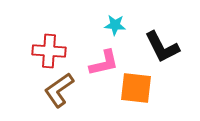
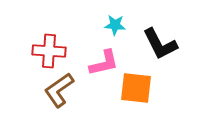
black L-shape: moved 2 px left, 3 px up
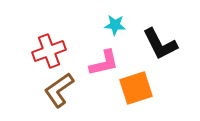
red cross: rotated 24 degrees counterclockwise
orange square: rotated 24 degrees counterclockwise
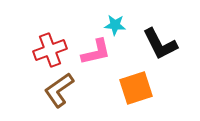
red cross: moved 1 px right, 1 px up
pink L-shape: moved 8 px left, 11 px up
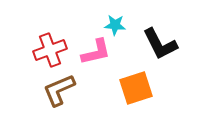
brown L-shape: rotated 12 degrees clockwise
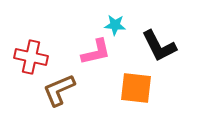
black L-shape: moved 1 px left, 2 px down
red cross: moved 19 px left, 7 px down; rotated 32 degrees clockwise
orange square: rotated 24 degrees clockwise
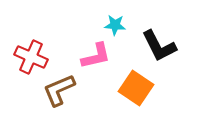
pink L-shape: moved 4 px down
red cross: rotated 12 degrees clockwise
orange square: rotated 28 degrees clockwise
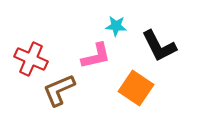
cyan star: moved 1 px right, 1 px down
red cross: moved 2 px down
